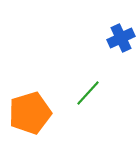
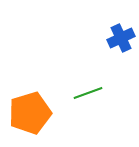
green line: rotated 28 degrees clockwise
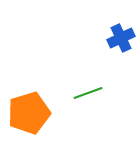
orange pentagon: moved 1 px left
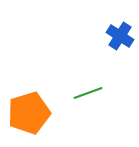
blue cross: moved 1 px left, 2 px up; rotated 32 degrees counterclockwise
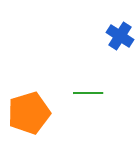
green line: rotated 20 degrees clockwise
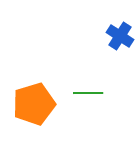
orange pentagon: moved 5 px right, 9 px up
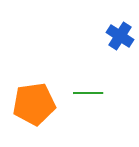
orange pentagon: rotated 9 degrees clockwise
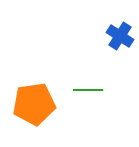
green line: moved 3 px up
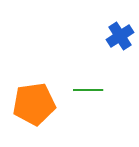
blue cross: rotated 24 degrees clockwise
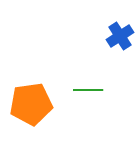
orange pentagon: moved 3 px left
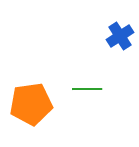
green line: moved 1 px left, 1 px up
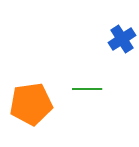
blue cross: moved 2 px right, 3 px down
